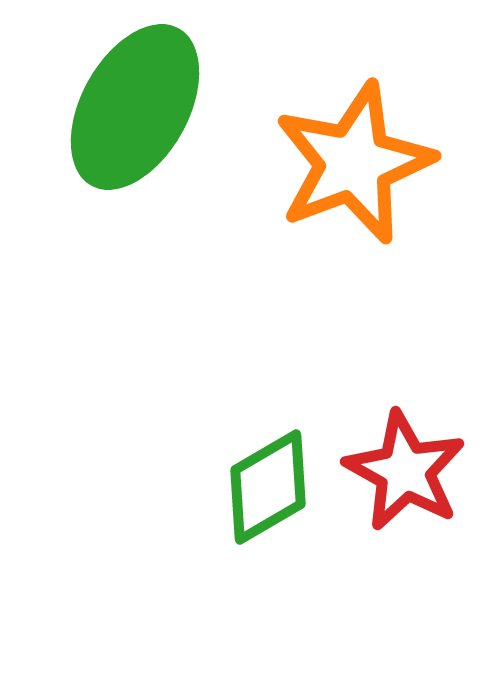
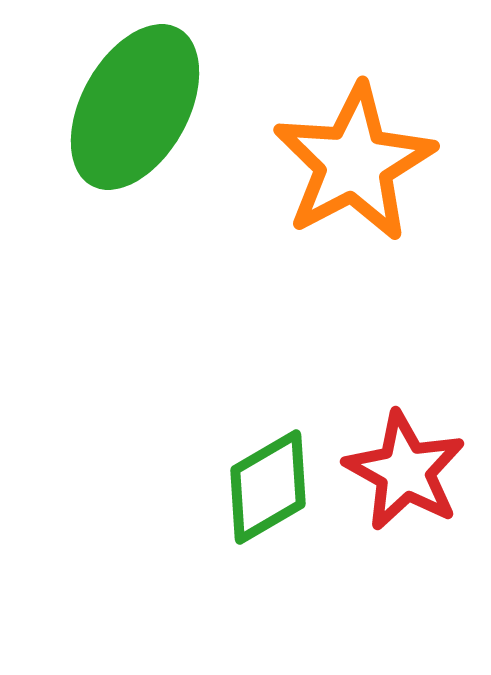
orange star: rotated 7 degrees counterclockwise
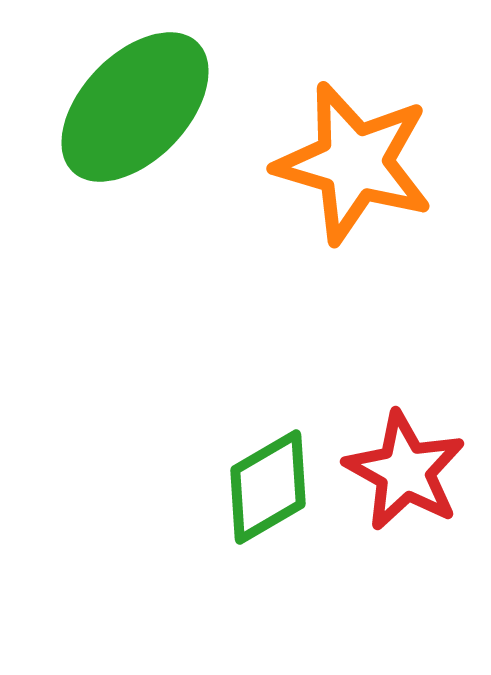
green ellipse: rotated 15 degrees clockwise
orange star: rotated 28 degrees counterclockwise
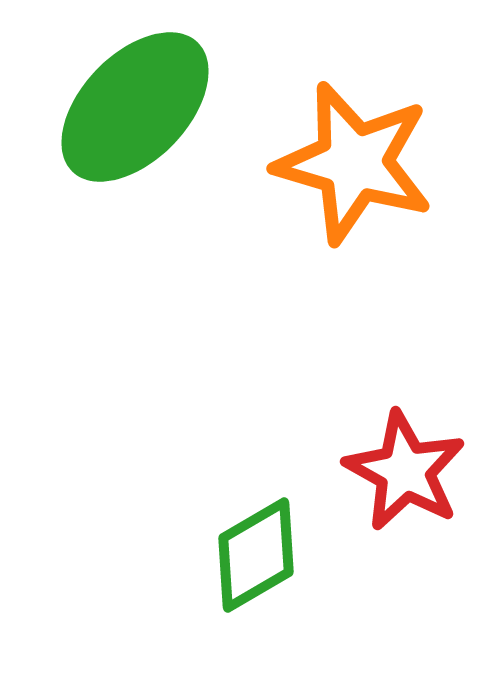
green diamond: moved 12 px left, 68 px down
